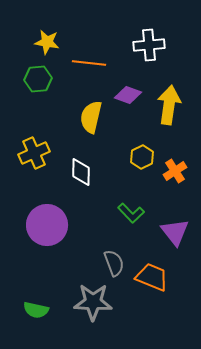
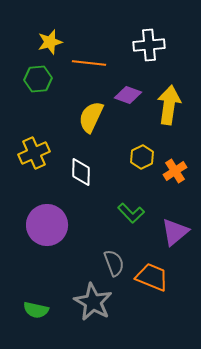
yellow star: moved 3 px right; rotated 25 degrees counterclockwise
yellow semicircle: rotated 12 degrees clockwise
purple triangle: rotated 28 degrees clockwise
gray star: rotated 27 degrees clockwise
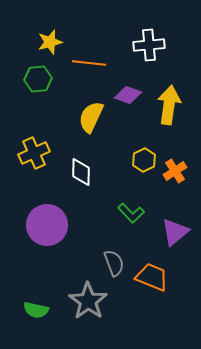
yellow hexagon: moved 2 px right, 3 px down
gray star: moved 5 px left, 1 px up; rotated 6 degrees clockwise
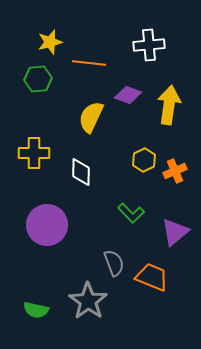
yellow cross: rotated 24 degrees clockwise
orange cross: rotated 10 degrees clockwise
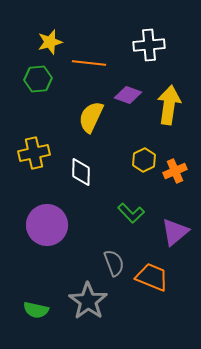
yellow cross: rotated 12 degrees counterclockwise
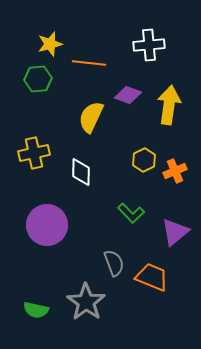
yellow star: moved 2 px down
gray star: moved 2 px left, 1 px down
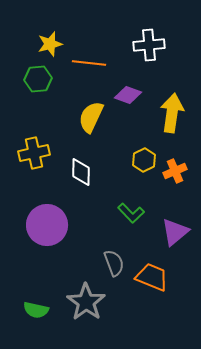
yellow arrow: moved 3 px right, 8 px down
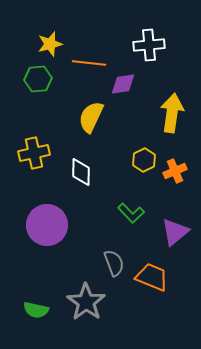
purple diamond: moved 5 px left, 11 px up; rotated 28 degrees counterclockwise
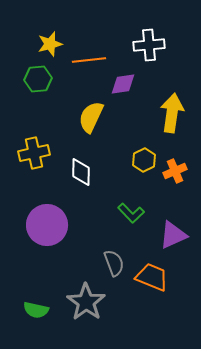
orange line: moved 3 px up; rotated 12 degrees counterclockwise
purple triangle: moved 2 px left, 3 px down; rotated 16 degrees clockwise
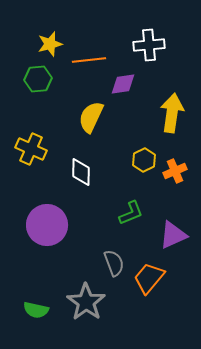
yellow cross: moved 3 px left, 4 px up; rotated 36 degrees clockwise
green L-shape: rotated 68 degrees counterclockwise
orange trapezoid: moved 3 px left, 1 px down; rotated 72 degrees counterclockwise
